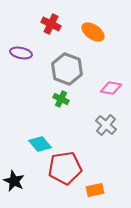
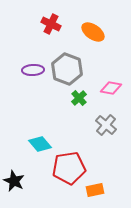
purple ellipse: moved 12 px right, 17 px down; rotated 15 degrees counterclockwise
green cross: moved 18 px right, 1 px up; rotated 21 degrees clockwise
red pentagon: moved 4 px right
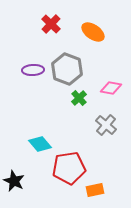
red cross: rotated 18 degrees clockwise
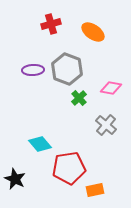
red cross: rotated 30 degrees clockwise
black star: moved 1 px right, 2 px up
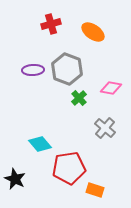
gray cross: moved 1 px left, 3 px down
orange rectangle: rotated 30 degrees clockwise
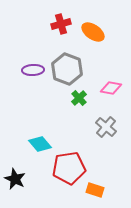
red cross: moved 10 px right
gray cross: moved 1 px right, 1 px up
